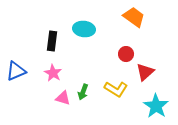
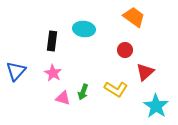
red circle: moved 1 px left, 4 px up
blue triangle: rotated 25 degrees counterclockwise
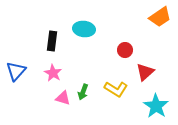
orange trapezoid: moved 26 px right; rotated 110 degrees clockwise
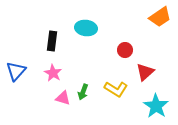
cyan ellipse: moved 2 px right, 1 px up
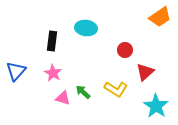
green arrow: rotated 112 degrees clockwise
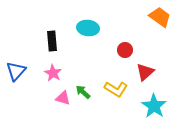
orange trapezoid: rotated 110 degrees counterclockwise
cyan ellipse: moved 2 px right
black rectangle: rotated 12 degrees counterclockwise
cyan star: moved 2 px left
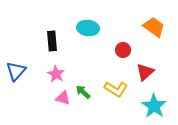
orange trapezoid: moved 6 px left, 10 px down
red circle: moved 2 px left
pink star: moved 3 px right, 1 px down
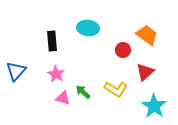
orange trapezoid: moved 7 px left, 8 px down
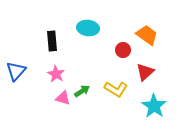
green arrow: moved 1 px left, 1 px up; rotated 105 degrees clockwise
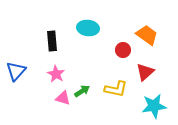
yellow L-shape: rotated 20 degrees counterclockwise
cyan star: rotated 30 degrees clockwise
